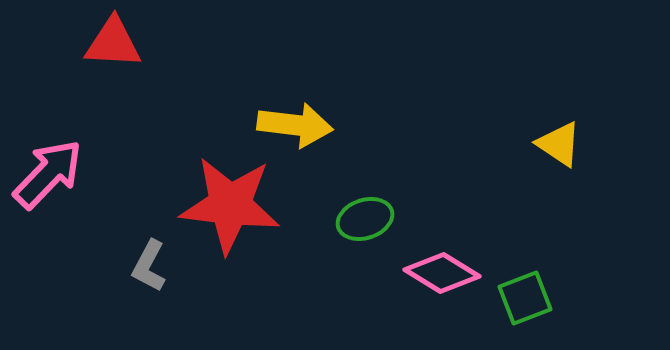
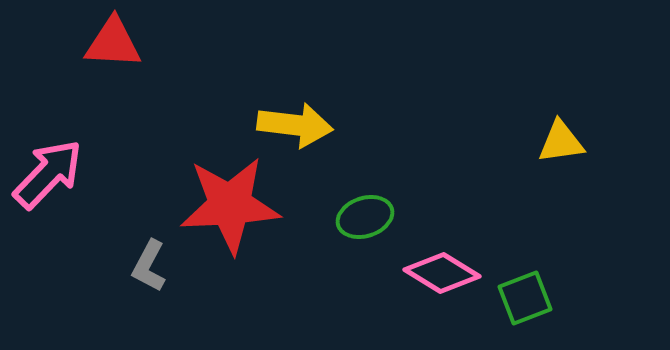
yellow triangle: moved 2 px right, 2 px up; rotated 42 degrees counterclockwise
red star: rotated 10 degrees counterclockwise
green ellipse: moved 2 px up
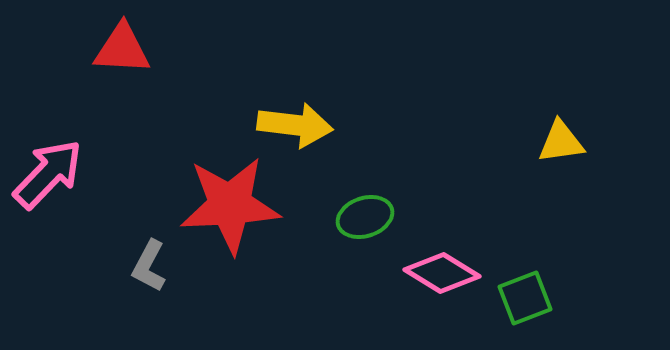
red triangle: moved 9 px right, 6 px down
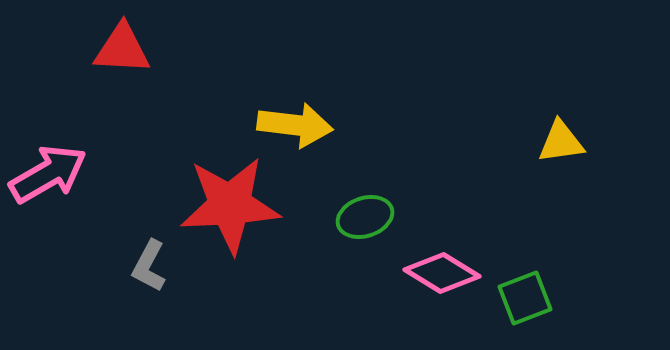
pink arrow: rotated 16 degrees clockwise
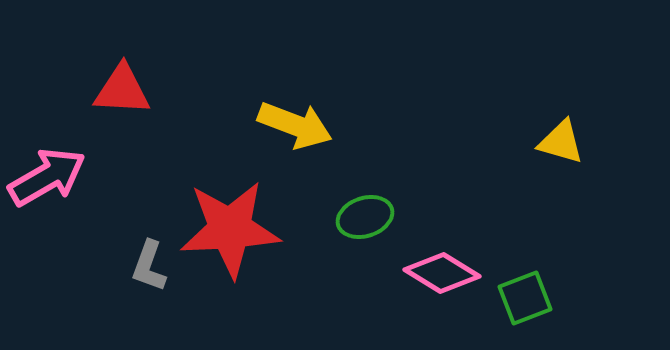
red triangle: moved 41 px down
yellow arrow: rotated 14 degrees clockwise
yellow triangle: rotated 24 degrees clockwise
pink arrow: moved 1 px left, 3 px down
red star: moved 24 px down
gray L-shape: rotated 8 degrees counterclockwise
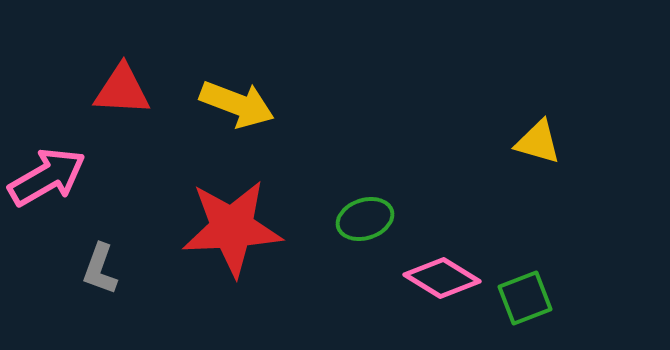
yellow arrow: moved 58 px left, 21 px up
yellow triangle: moved 23 px left
green ellipse: moved 2 px down
red star: moved 2 px right, 1 px up
gray L-shape: moved 49 px left, 3 px down
pink diamond: moved 5 px down
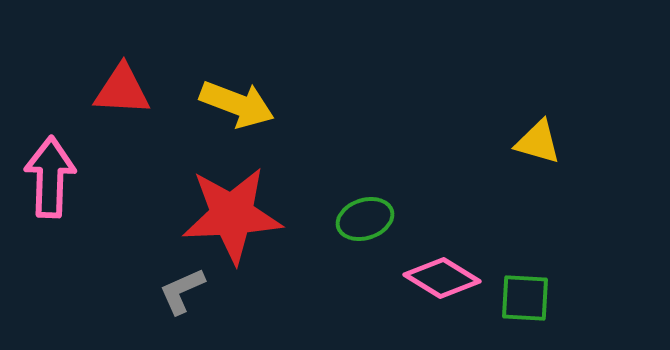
pink arrow: moved 3 px right; rotated 58 degrees counterclockwise
red star: moved 13 px up
gray L-shape: moved 82 px right, 22 px down; rotated 46 degrees clockwise
green square: rotated 24 degrees clockwise
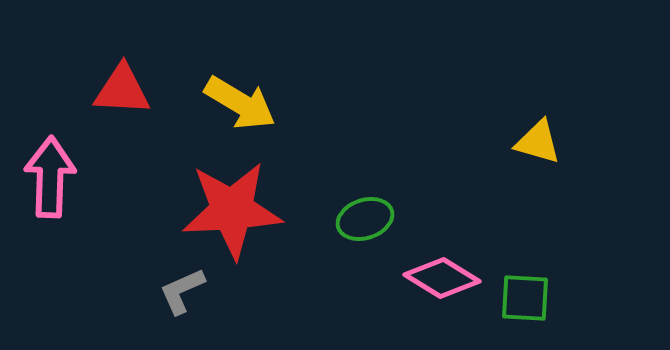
yellow arrow: moved 3 px right, 1 px up; rotated 10 degrees clockwise
red star: moved 5 px up
